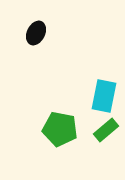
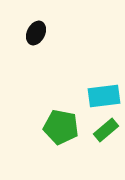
cyan rectangle: rotated 72 degrees clockwise
green pentagon: moved 1 px right, 2 px up
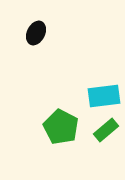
green pentagon: rotated 16 degrees clockwise
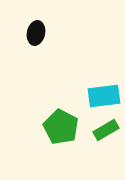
black ellipse: rotated 15 degrees counterclockwise
green rectangle: rotated 10 degrees clockwise
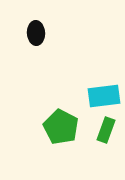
black ellipse: rotated 15 degrees counterclockwise
green rectangle: rotated 40 degrees counterclockwise
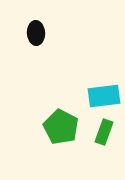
green rectangle: moved 2 px left, 2 px down
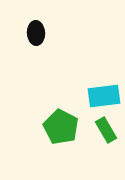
green rectangle: moved 2 px right, 2 px up; rotated 50 degrees counterclockwise
